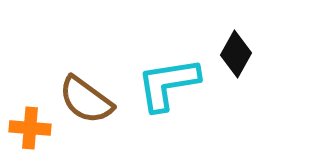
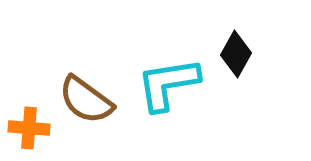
orange cross: moved 1 px left
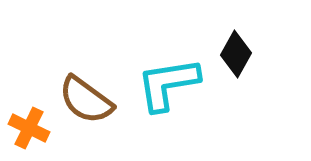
orange cross: rotated 21 degrees clockwise
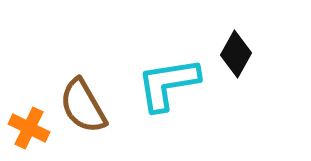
brown semicircle: moved 3 px left, 6 px down; rotated 24 degrees clockwise
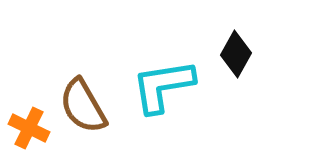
cyan L-shape: moved 5 px left, 2 px down
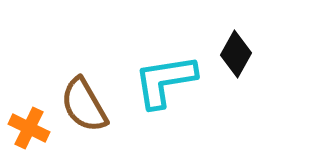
cyan L-shape: moved 2 px right, 5 px up
brown semicircle: moved 1 px right, 1 px up
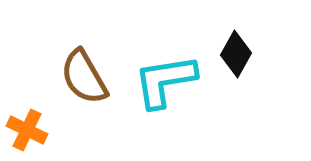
brown semicircle: moved 28 px up
orange cross: moved 2 px left, 2 px down
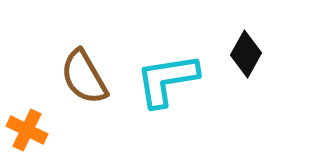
black diamond: moved 10 px right
cyan L-shape: moved 2 px right, 1 px up
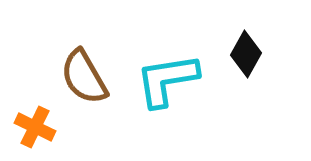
orange cross: moved 8 px right, 3 px up
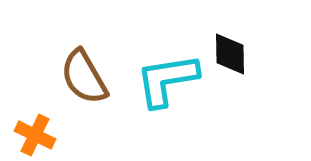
black diamond: moved 16 px left; rotated 30 degrees counterclockwise
orange cross: moved 8 px down
